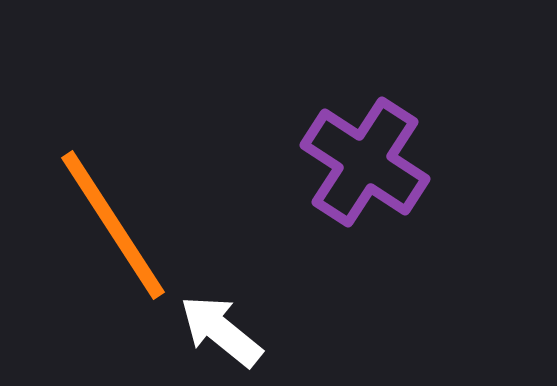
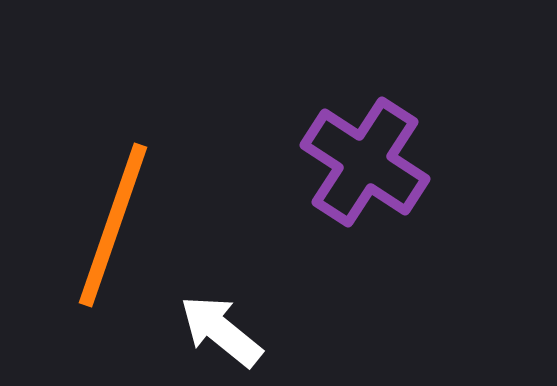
orange line: rotated 52 degrees clockwise
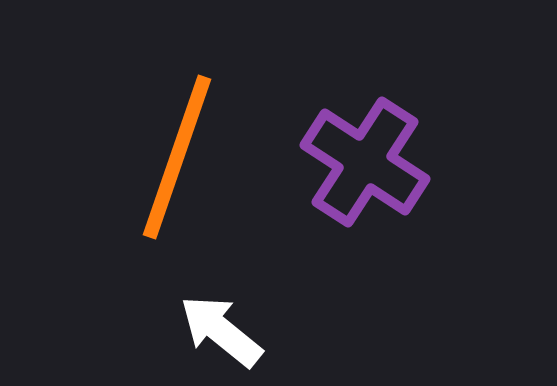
orange line: moved 64 px right, 68 px up
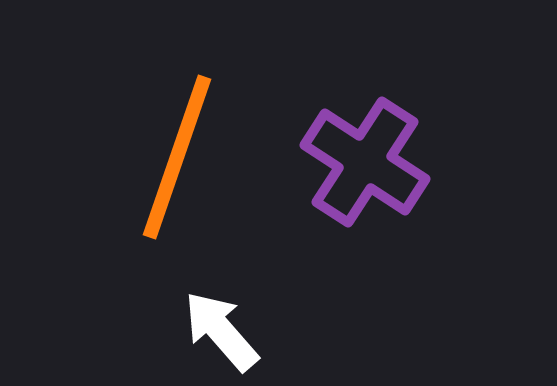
white arrow: rotated 10 degrees clockwise
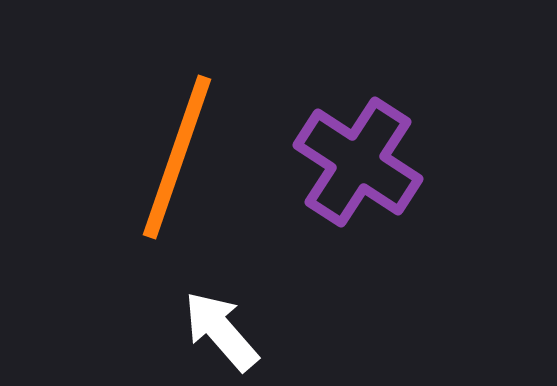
purple cross: moved 7 px left
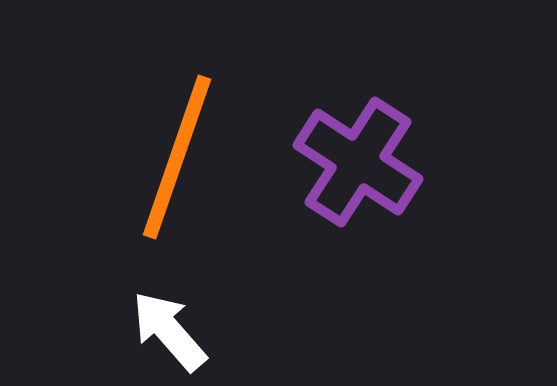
white arrow: moved 52 px left
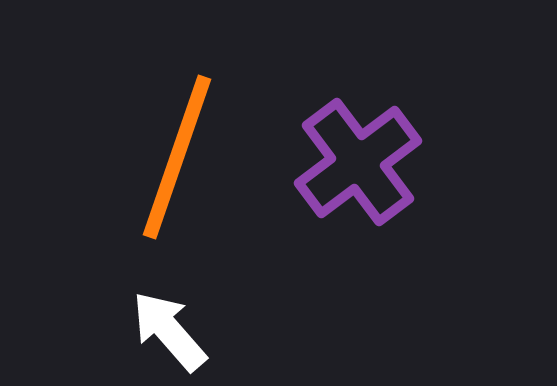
purple cross: rotated 20 degrees clockwise
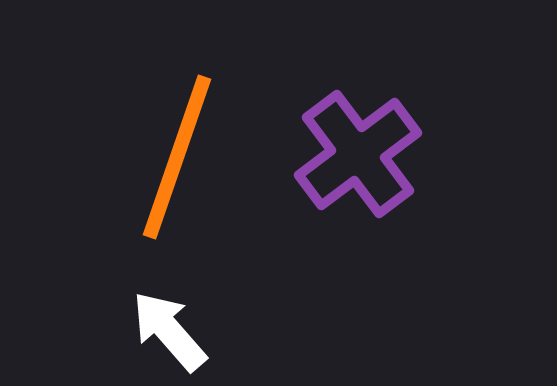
purple cross: moved 8 px up
